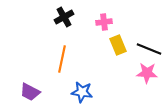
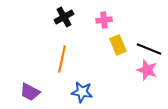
pink cross: moved 2 px up
pink star: moved 3 px up; rotated 15 degrees clockwise
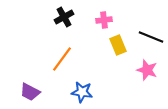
black line: moved 2 px right, 12 px up
orange line: rotated 24 degrees clockwise
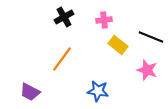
yellow rectangle: rotated 30 degrees counterclockwise
blue star: moved 16 px right, 1 px up
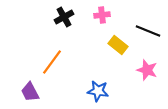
pink cross: moved 2 px left, 5 px up
black line: moved 3 px left, 6 px up
orange line: moved 10 px left, 3 px down
purple trapezoid: rotated 35 degrees clockwise
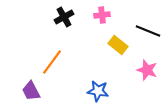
purple trapezoid: moved 1 px right, 1 px up
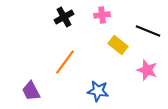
orange line: moved 13 px right
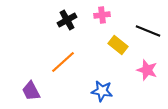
black cross: moved 3 px right, 3 px down
orange line: moved 2 px left; rotated 12 degrees clockwise
blue star: moved 4 px right
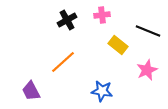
pink star: rotated 30 degrees clockwise
